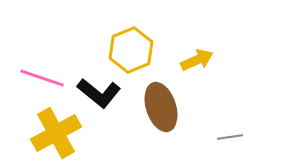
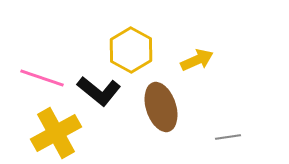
yellow hexagon: rotated 9 degrees counterclockwise
black L-shape: moved 2 px up
gray line: moved 2 px left
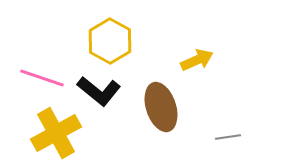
yellow hexagon: moved 21 px left, 9 px up
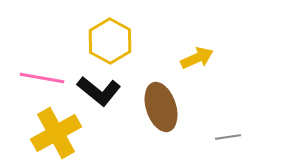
yellow arrow: moved 2 px up
pink line: rotated 9 degrees counterclockwise
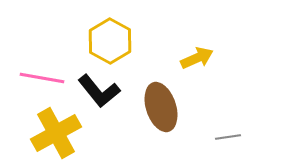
black L-shape: rotated 12 degrees clockwise
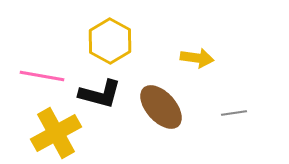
yellow arrow: rotated 32 degrees clockwise
pink line: moved 2 px up
black L-shape: moved 1 px right, 3 px down; rotated 36 degrees counterclockwise
brown ellipse: rotated 24 degrees counterclockwise
gray line: moved 6 px right, 24 px up
